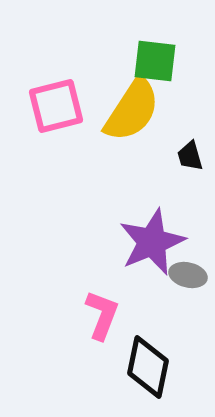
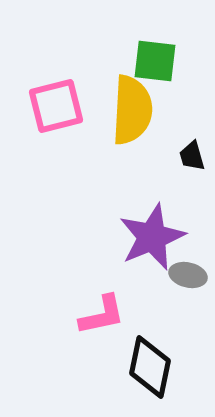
yellow semicircle: rotated 30 degrees counterclockwise
black trapezoid: moved 2 px right
purple star: moved 5 px up
pink L-shape: rotated 57 degrees clockwise
black diamond: moved 2 px right
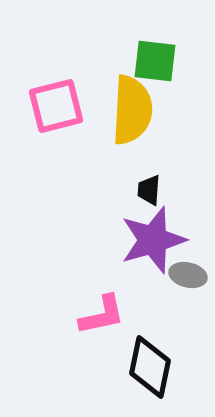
black trapezoid: moved 43 px left, 34 px down; rotated 20 degrees clockwise
purple star: moved 1 px right, 3 px down; rotated 6 degrees clockwise
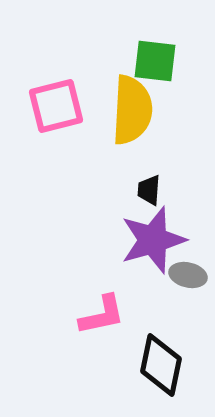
black diamond: moved 11 px right, 2 px up
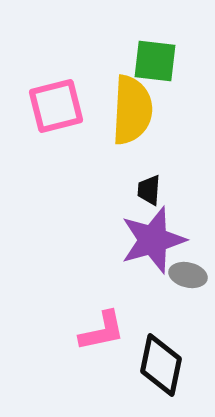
pink L-shape: moved 16 px down
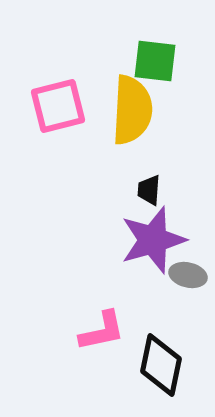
pink square: moved 2 px right
